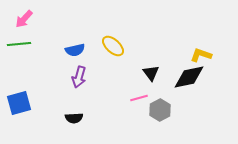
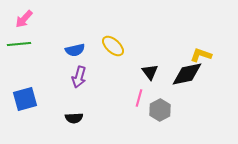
black triangle: moved 1 px left, 1 px up
black diamond: moved 2 px left, 3 px up
pink line: rotated 60 degrees counterclockwise
blue square: moved 6 px right, 4 px up
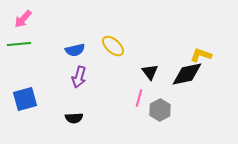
pink arrow: moved 1 px left
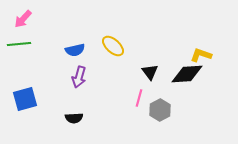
black diamond: rotated 8 degrees clockwise
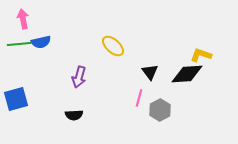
pink arrow: rotated 126 degrees clockwise
blue semicircle: moved 34 px left, 8 px up
blue square: moved 9 px left
black semicircle: moved 3 px up
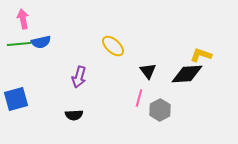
black triangle: moved 2 px left, 1 px up
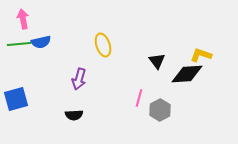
yellow ellipse: moved 10 px left, 1 px up; rotated 30 degrees clockwise
black triangle: moved 9 px right, 10 px up
purple arrow: moved 2 px down
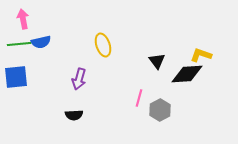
blue square: moved 22 px up; rotated 10 degrees clockwise
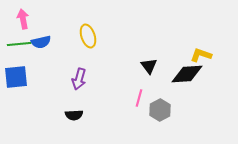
yellow ellipse: moved 15 px left, 9 px up
black triangle: moved 8 px left, 5 px down
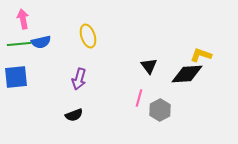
black semicircle: rotated 18 degrees counterclockwise
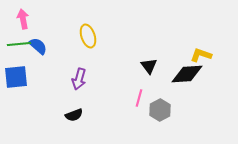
blue semicircle: moved 3 px left, 4 px down; rotated 126 degrees counterclockwise
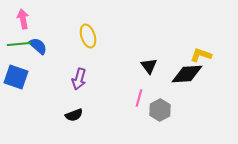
blue square: rotated 25 degrees clockwise
